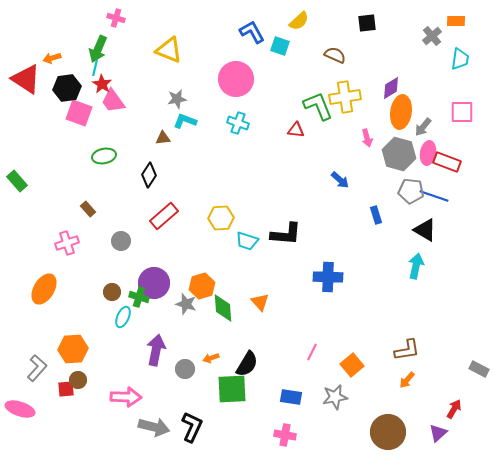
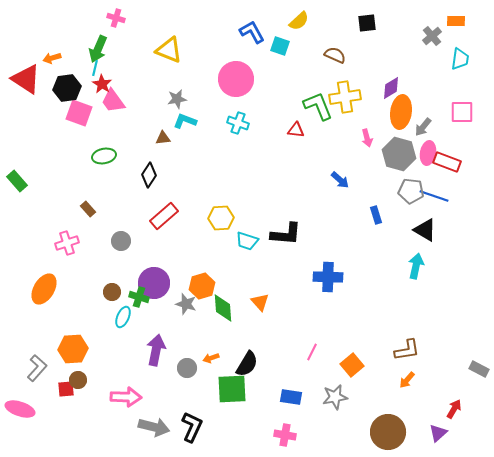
gray circle at (185, 369): moved 2 px right, 1 px up
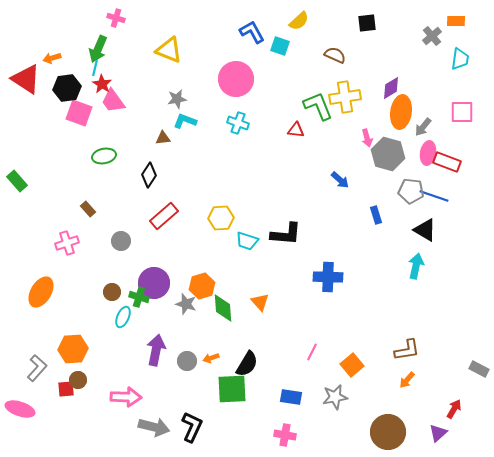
gray hexagon at (399, 154): moved 11 px left
orange ellipse at (44, 289): moved 3 px left, 3 px down
gray circle at (187, 368): moved 7 px up
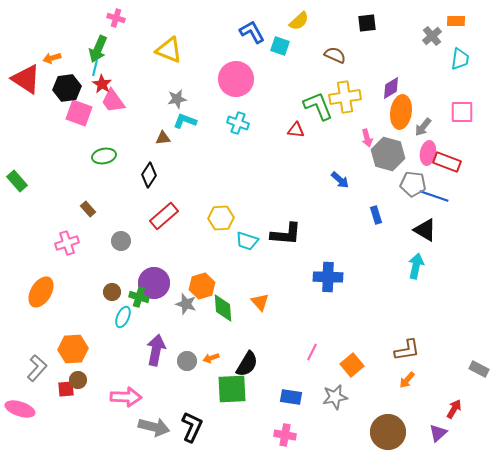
gray pentagon at (411, 191): moved 2 px right, 7 px up
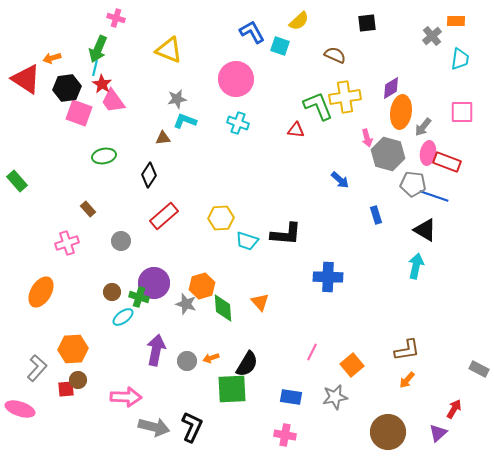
cyan ellipse at (123, 317): rotated 30 degrees clockwise
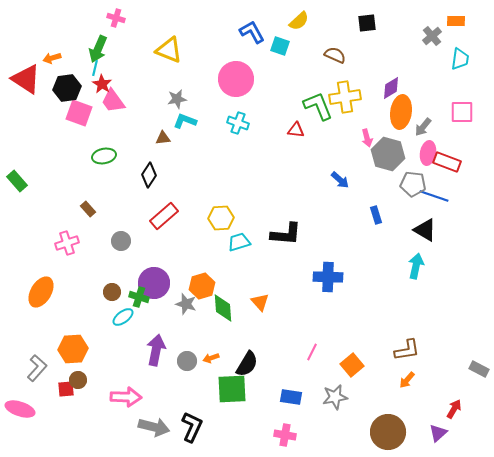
cyan trapezoid at (247, 241): moved 8 px left, 1 px down; rotated 145 degrees clockwise
